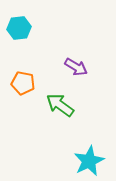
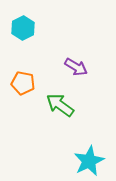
cyan hexagon: moved 4 px right; rotated 20 degrees counterclockwise
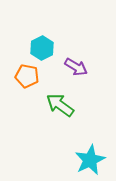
cyan hexagon: moved 19 px right, 20 px down
orange pentagon: moved 4 px right, 7 px up
cyan star: moved 1 px right, 1 px up
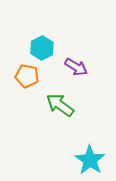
cyan star: rotated 12 degrees counterclockwise
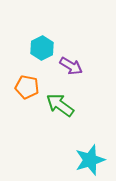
purple arrow: moved 5 px left, 1 px up
orange pentagon: moved 11 px down
cyan star: rotated 20 degrees clockwise
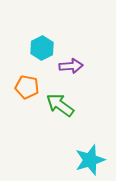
purple arrow: rotated 35 degrees counterclockwise
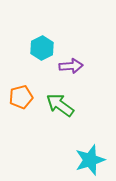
orange pentagon: moved 6 px left, 10 px down; rotated 25 degrees counterclockwise
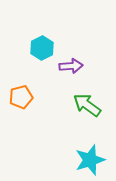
green arrow: moved 27 px right
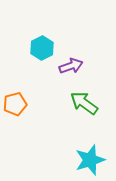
purple arrow: rotated 15 degrees counterclockwise
orange pentagon: moved 6 px left, 7 px down
green arrow: moved 3 px left, 2 px up
